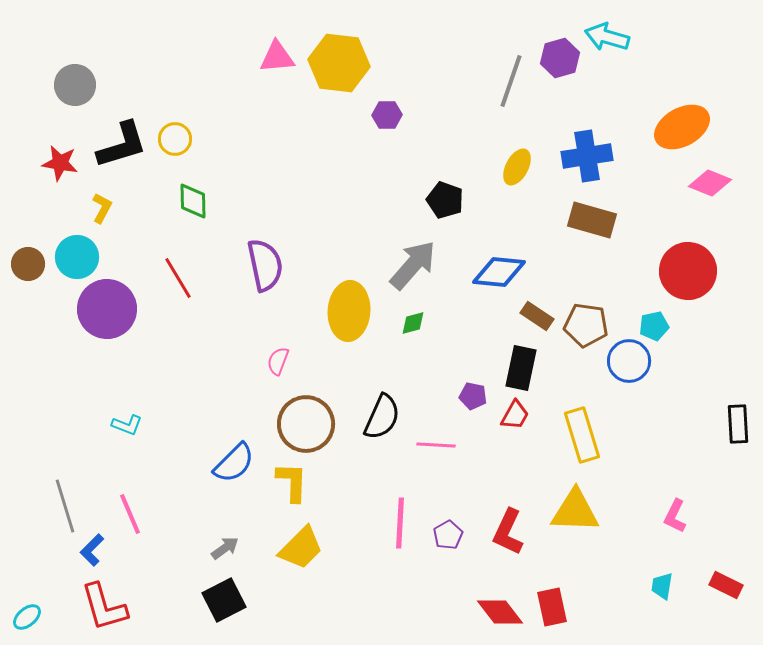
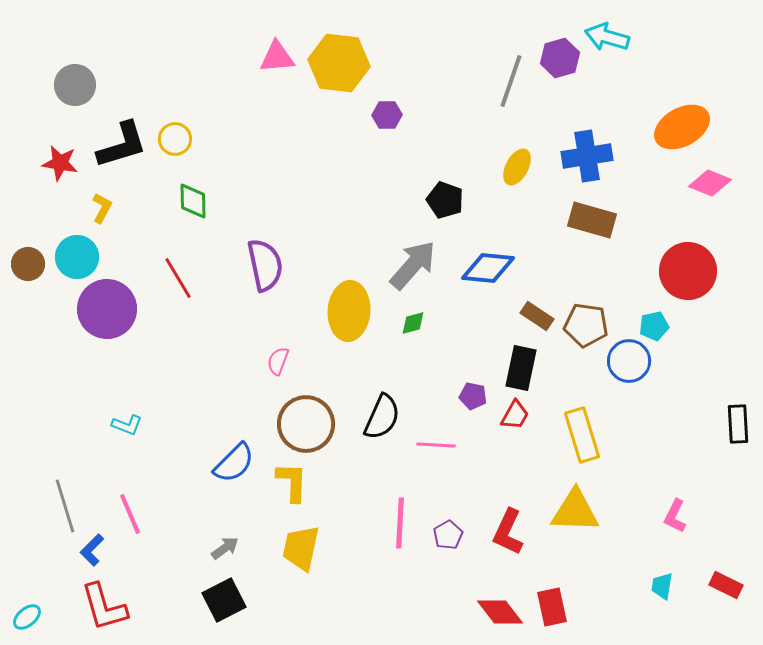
blue diamond at (499, 272): moved 11 px left, 4 px up
yellow trapezoid at (301, 548): rotated 147 degrees clockwise
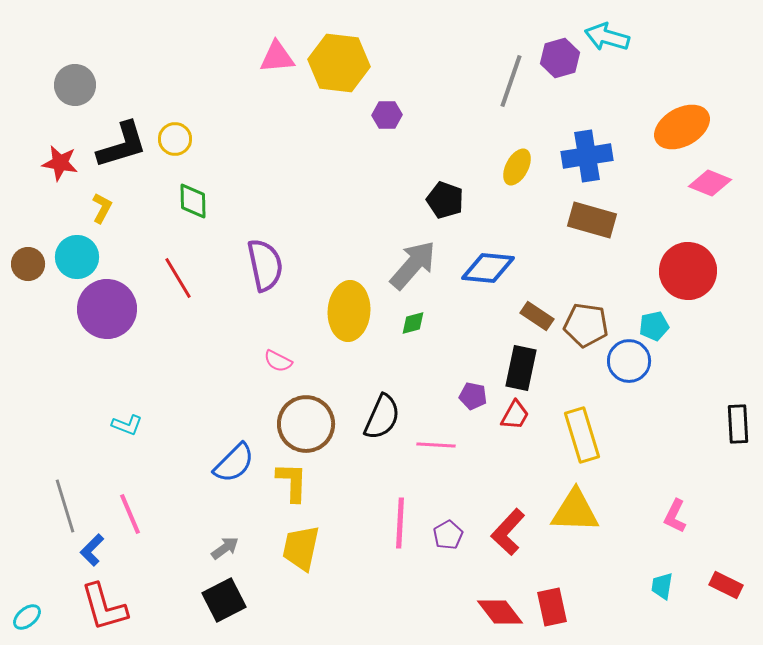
pink semicircle at (278, 361): rotated 84 degrees counterclockwise
red L-shape at (508, 532): rotated 18 degrees clockwise
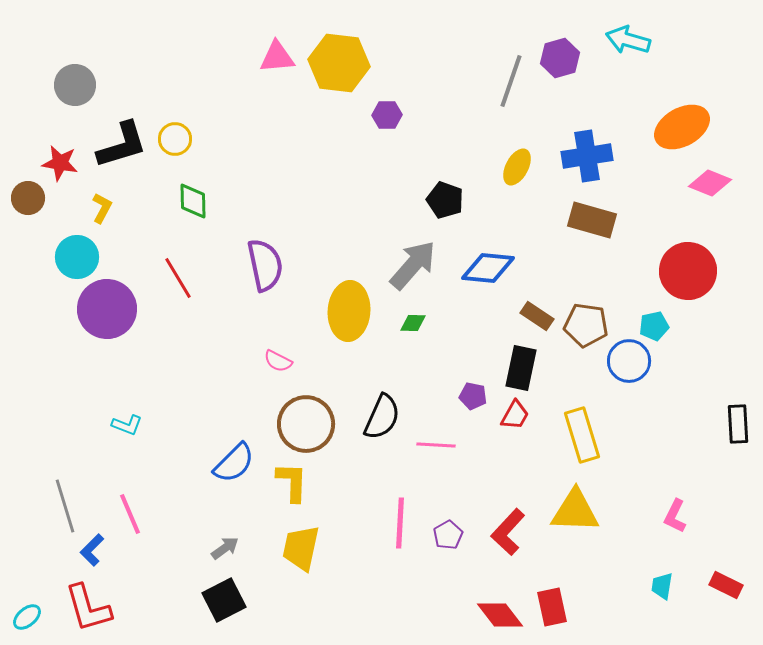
cyan arrow at (607, 37): moved 21 px right, 3 px down
brown circle at (28, 264): moved 66 px up
green diamond at (413, 323): rotated 16 degrees clockwise
red L-shape at (104, 607): moved 16 px left, 1 px down
red diamond at (500, 612): moved 3 px down
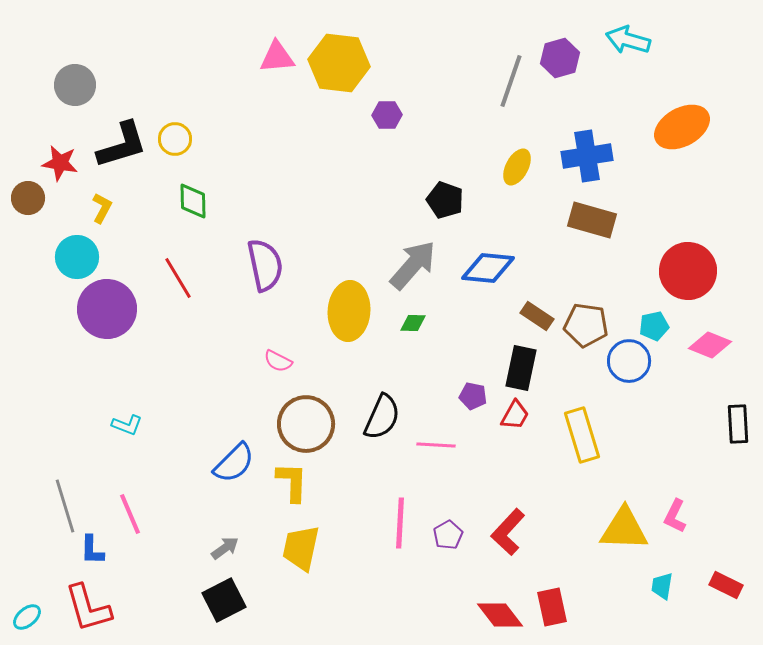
pink diamond at (710, 183): moved 162 px down
yellow triangle at (575, 511): moved 49 px right, 18 px down
blue L-shape at (92, 550): rotated 44 degrees counterclockwise
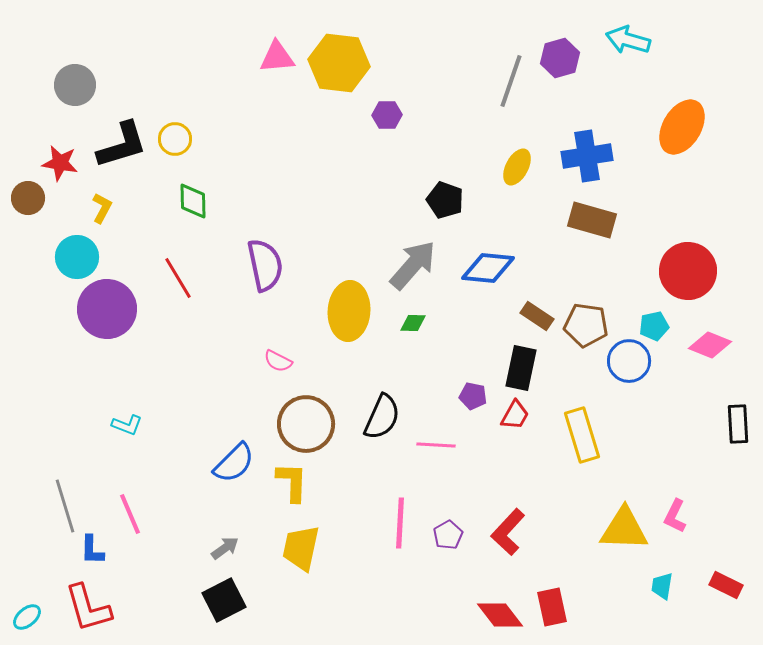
orange ellipse at (682, 127): rotated 30 degrees counterclockwise
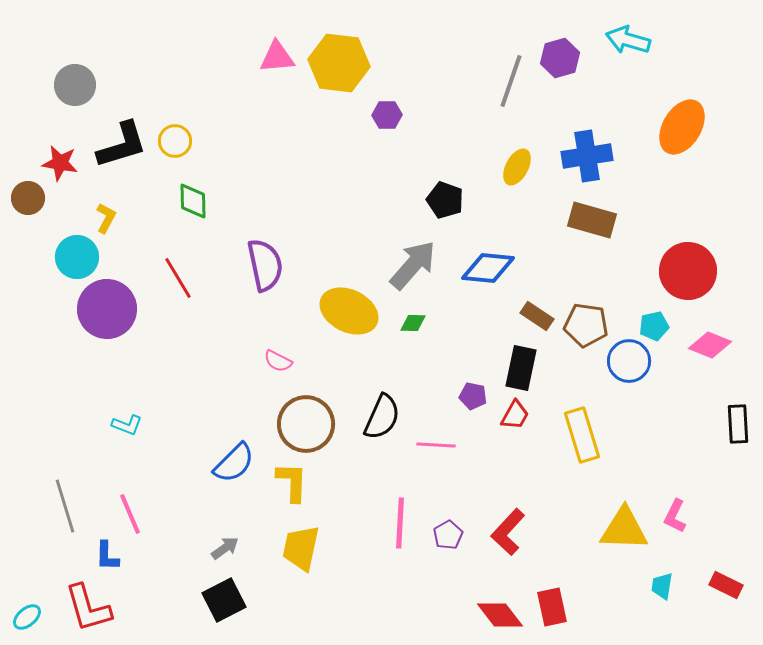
yellow circle at (175, 139): moved 2 px down
yellow L-shape at (102, 208): moved 4 px right, 10 px down
yellow ellipse at (349, 311): rotated 68 degrees counterclockwise
blue L-shape at (92, 550): moved 15 px right, 6 px down
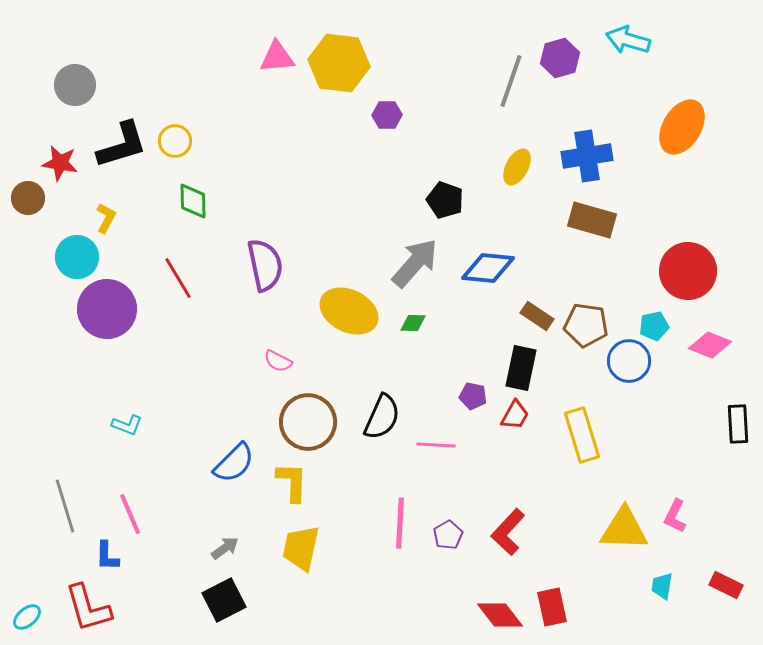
gray arrow at (413, 265): moved 2 px right, 2 px up
brown circle at (306, 424): moved 2 px right, 2 px up
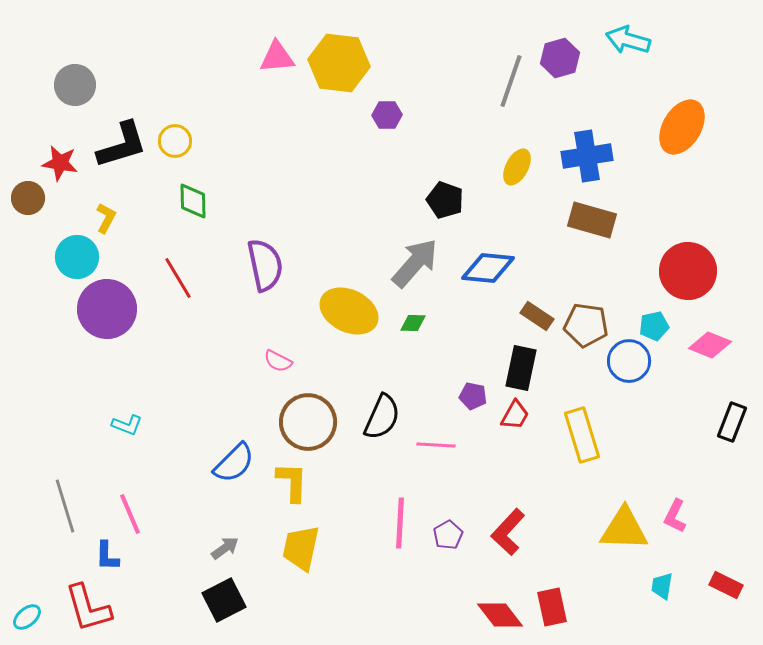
black rectangle at (738, 424): moved 6 px left, 2 px up; rotated 24 degrees clockwise
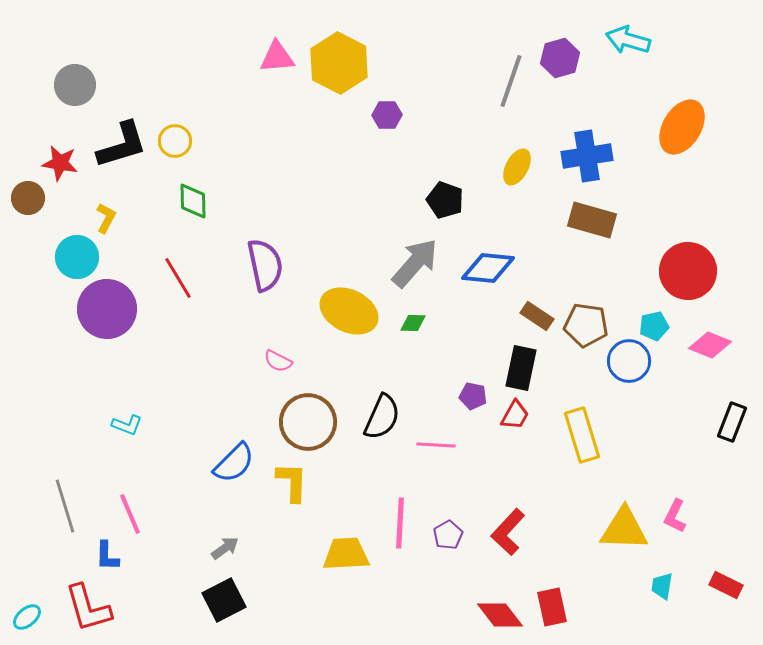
yellow hexagon at (339, 63): rotated 20 degrees clockwise
yellow trapezoid at (301, 548): moved 45 px right, 6 px down; rotated 75 degrees clockwise
